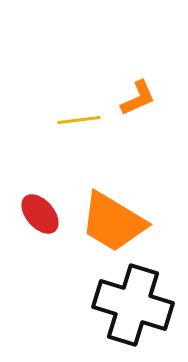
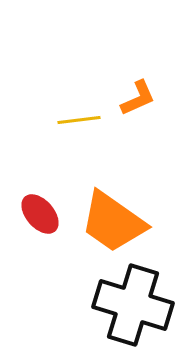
orange trapezoid: rotated 4 degrees clockwise
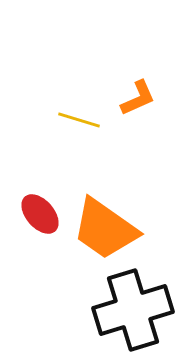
yellow line: rotated 24 degrees clockwise
orange trapezoid: moved 8 px left, 7 px down
black cross: moved 5 px down; rotated 34 degrees counterclockwise
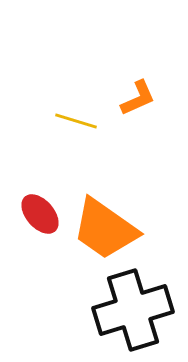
yellow line: moved 3 px left, 1 px down
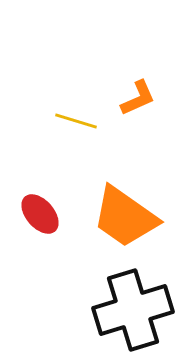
orange trapezoid: moved 20 px right, 12 px up
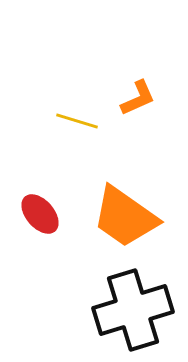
yellow line: moved 1 px right
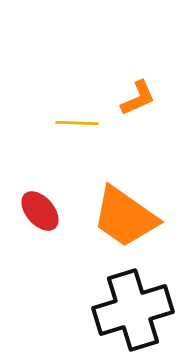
yellow line: moved 2 px down; rotated 15 degrees counterclockwise
red ellipse: moved 3 px up
